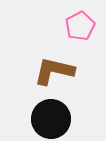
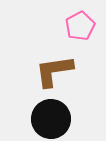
brown L-shape: rotated 21 degrees counterclockwise
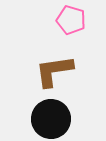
pink pentagon: moved 9 px left, 6 px up; rotated 28 degrees counterclockwise
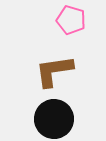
black circle: moved 3 px right
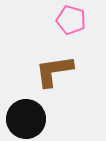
black circle: moved 28 px left
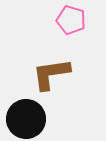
brown L-shape: moved 3 px left, 3 px down
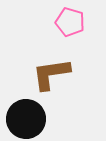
pink pentagon: moved 1 px left, 2 px down
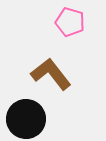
brown L-shape: rotated 60 degrees clockwise
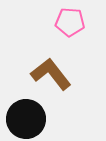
pink pentagon: rotated 12 degrees counterclockwise
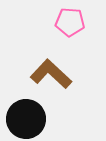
brown L-shape: rotated 9 degrees counterclockwise
